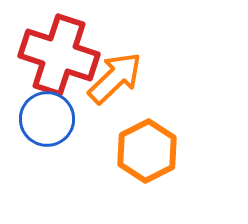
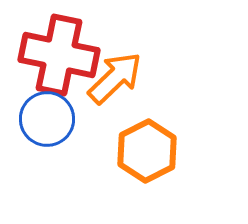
red cross: rotated 6 degrees counterclockwise
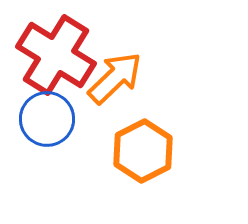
red cross: moved 3 px left; rotated 20 degrees clockwise
orange hexagon: moved 4 px left
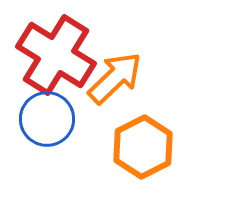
orange hexagon: moved 4 px up
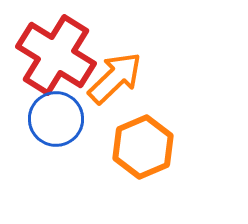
blue circle: moved 9 px right
orange hexagon: rotated 4 degrees clockwise
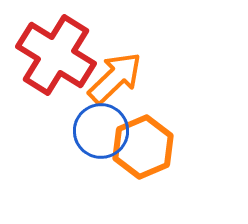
blue circle: moved 45 px right, 12 px down
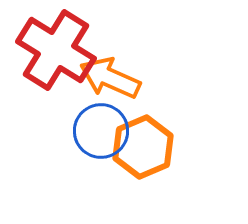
red cross: moved 5 px up
orange arrow: moved 5 px left; rotated 112 degrees counterclockwise
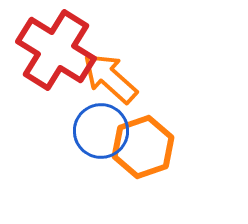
orange arrow: rotated 18 degrees clockwise
orange hexagon: rotated 4 degrees clockwise
